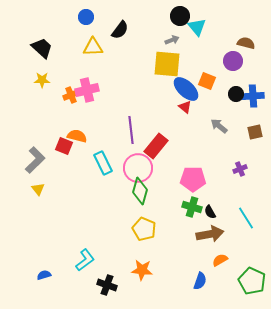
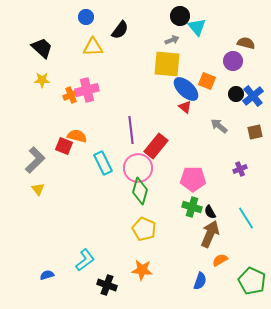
blue cross at (253, 96): rotated 35 degrees counterclockwise
brown arrow at (210, 234): rotated 56 degrees counterclockwise
blue semicircle at (44, 275): moved 3 px right
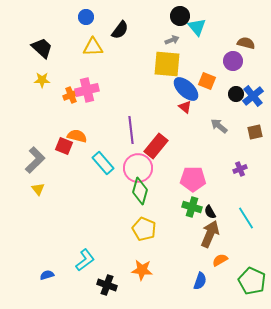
cyan rectangle at (103, 163): rotated 15 degrees counterclockwise
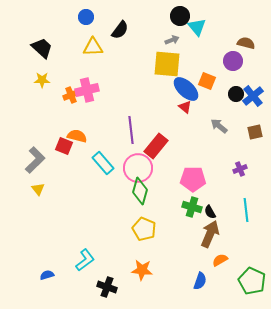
cyan line at (246, 218): moved 8 px up; rotated 25 degrees clockwise
black cross at (107, 285): moved 2 px down
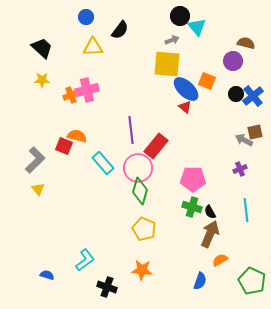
gray arrow at (219, 126): moved 25 px right, 14 px down; rotated 12 degrees counterclockwise
blue semicircle at (47, 275): rotated 32 degrees clockwise
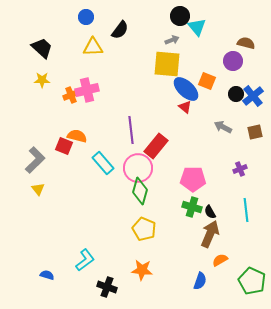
gray arrow at (244, 140): moved 21 px left, 13 px up
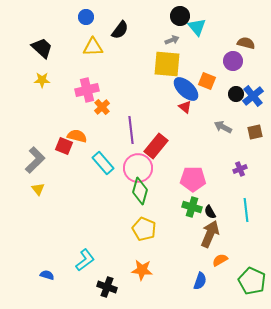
orange cross at (71, 95): moved 31 px right, 12 px down; rotated 21 degrees counterclockwise
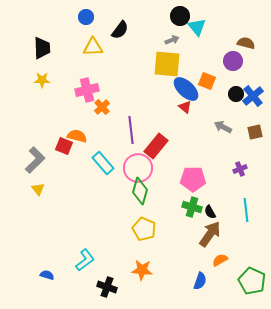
black trapezoid at (42, 48): rotated 45 degrees clockwise
brown arrow at (210, 234): rotated 12 degrees clockwise
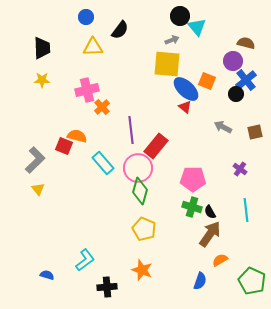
blue cross at (253, 96): moved 7 px left, 16 px up
purple cross at (240, 169): rotated 32 degrees counterclockwise
orange star at (142, 270): rotated 15 degrees clockwise
black cross at (107, 287): rotated 24 degrees counterclockwise
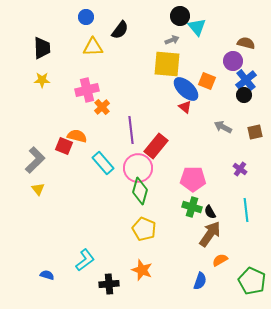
black circle at (236, 94): moved 8 px right, 1 px down
black cross at (107, 287): moved 2 px right, 3 px up
